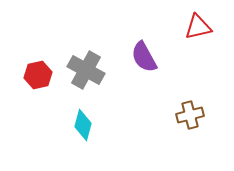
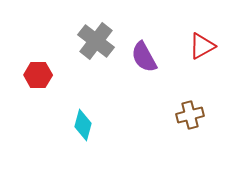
red triangle: moved 4 px right, 19 px down; rotated 16 degrees counterclockwise
gray cross: moved 10 px right, 29 px up; rotated 9 degrees clockwise
red hexagon: rotated 12 degrees clockwise
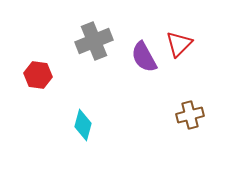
gray cross: moved 2 px left; rotated 30 degrees clockwise
red triangle: moved 23 px left, 2 px up; rotated 16 degrees counterclockwise
red hexagon: rotated 8 degrees clockwise
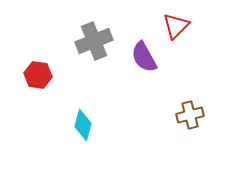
red triangle: moved 3 px left, 18 px up
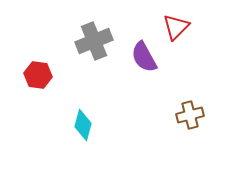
red triangle: moved 1 px down
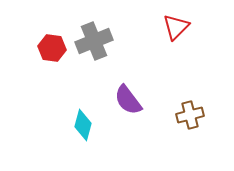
purple semicircle: moved 16 px left, 43 px down; rotated 8 degrees counterclockwise
red hexagon: moved 14 px right, 27 px up
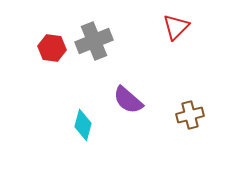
purple semicircle: rotated 12 degrees counterclockwise
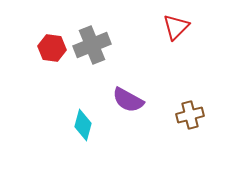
gray cross: moved 2 px left, 4 px down
purple semicircle: rotated 12 degrees counterclockwise
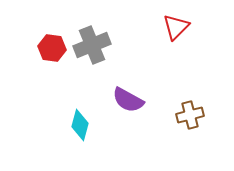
cyan diamond: moved 3 px left
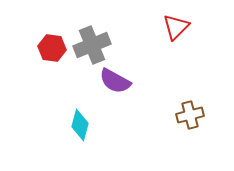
purple semicircle: moved 13 px left, 19 px up
